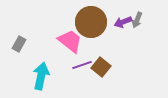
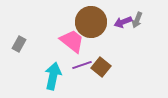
pink trapezoid: moved 2 px right
cyan arrow: moved 12 px right
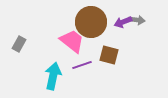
gray arrow: rotated 105 degrees counterclockwise
brown square: moved 8 px right, 12 px up; rotated 24 degrees counterclockwise
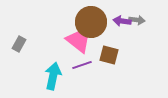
purple arrow: moved 1 px left, 1 px up; rotated 30 degrees clockwise
pink trapezoid: moved 6 px right
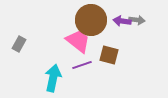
brown circle: moved 2 px up
cyan arrow: moved 2 px down
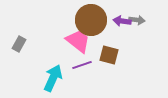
cyan arrow: rotated 12 degrees clockwise
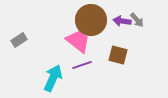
gray arrow: rotated 42 degrees clockwise
gray rectangle: moved 4 px up; rotated 28 degrees clockwise
brown square: moved 9 px right
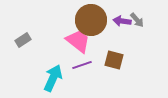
gray rectangle: moved 4 px right
brown square: moved 4 px left, 5 px down
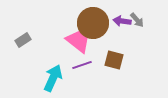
brown circle: moved 2 px right, 3 px down
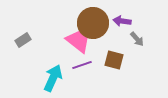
gray arrow: moved 19 px down
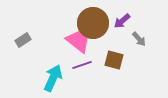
purple arrow: rotated 48 degrees counterclockwise
gray arrow: moved 2 px right
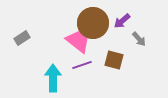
gray rectangle: moved 1 px left, 2 px up
cyan arrow: rotated 24 degrees counterclockwise
